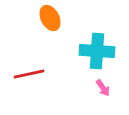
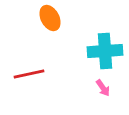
cyan cross: moved 8 px right; rotated 8 degrees counterclockwise
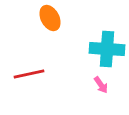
cyan cross: moved 2 px right, 2 px up; rotated 8 degrees clockwise
pink arrow: moved 2 px left, 3 px up
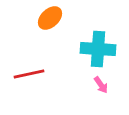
orange ellipse: rotated 75 degrees clockwise
cyan cross: moved 9 px left
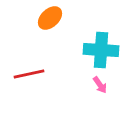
cyan cross: moved 3 px right, 1 px down
pink arrow: moved 1 px left
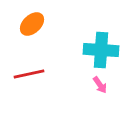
orange ellipse: moved 18 px left, 6 px down
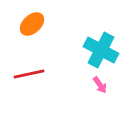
cyan cross: rotated 24 degrees clockwise
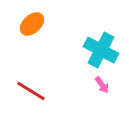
red line: moved 2 px right, 17 px down; rotated 44 degrees clockwise
pink arrow: moved 2 px right
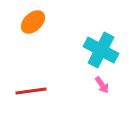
orange ellipse: moved 1 px right, 2 px up
red line: rotated 40 degrees counterclockwise
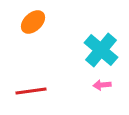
cyan cross: rotated 12 degrees clockwise
pink arrow: rotated 120 degrees clockwise
